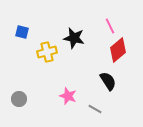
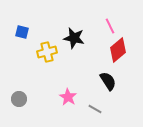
pink star: moved 1 px down; rotated 12 degrees clockwise
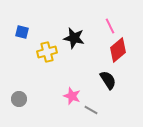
black semicircle: moved 1 px up
pink star: moved 4 px right, 1 px up; rotated 12 degrees counterclockwise
gray line: moved 4 px left, 1 px down
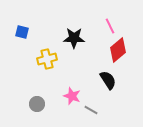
black star: rotated 10 degrees counterclockwise
yellow cross: moved 7 px down
gray circle: moved 18 px right, 5 px down
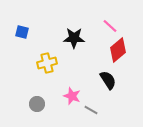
pink line: rotated 21 degrees counterclockwise
yellow cross: moved 4 px down
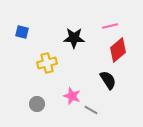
pink line: rotated 56 degrees counterclockwise
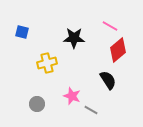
pink line: rotated 42 degrees clockwise
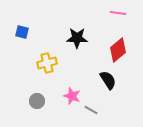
pink line: moved 8 px right, 13 px up; rotated 21 degrees counterclockwise
black star: moved 3 px right
gray circle: moved 3 px up
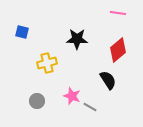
black star: moved 1 px down
gray line: moved 1 px left, 3 px up
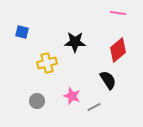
black star: moved 2 px left, 3 px down
gray line: moved 4 px right; rotated 56 degrees counterclockwise
